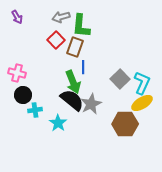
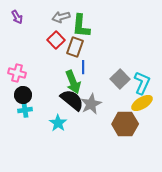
cyan cross: moved 10 px left
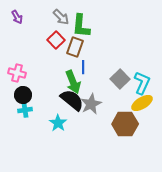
gray arrow: rotated 120 degrees counterclockwise
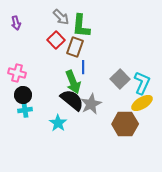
purple arrow: moved 1 px left, 6 px down; rotated 16 degrees clockwise
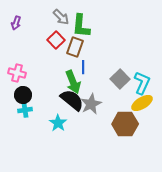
purple arrow: rotated 32 degrees clockwise
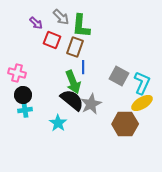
purple arrow: moved 20 px right; rotated 64 degrees counterclockwise
red square: moved 4 px left; rotated 24 degrees counterclockwise
gray square: moved 1 px left, 3 px up; rotated 18 degrees counterclockwise
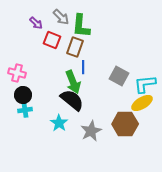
cyan L-shape: moved 3 px right, 1 px down; rotated 120 degrees counterclockwise
gray star: moved 27 px down
cyan star: moved 1 px right
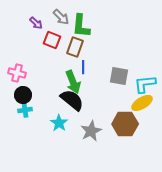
gray square: rotated 18 degrees counterclockwise
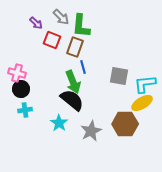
blue line: rotated 16 degrees counterclockwise
black circle: moved 2 px left, 6 px up
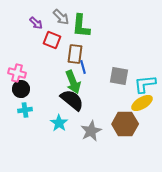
brown rectangle: moved 7 px down; rotated 12 degrees counterclockwise
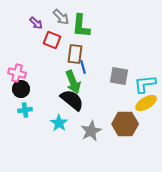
yellow ellipse: moved 4 px right
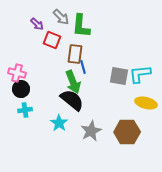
purple arrow: moved 1 px right, 1 px down
cyan L-shape: moved 5 px left, 10 px up
yellow ellipse: rotated 45 degrees clockwise
brown hexagon: moved 2 px right, 8 px down
